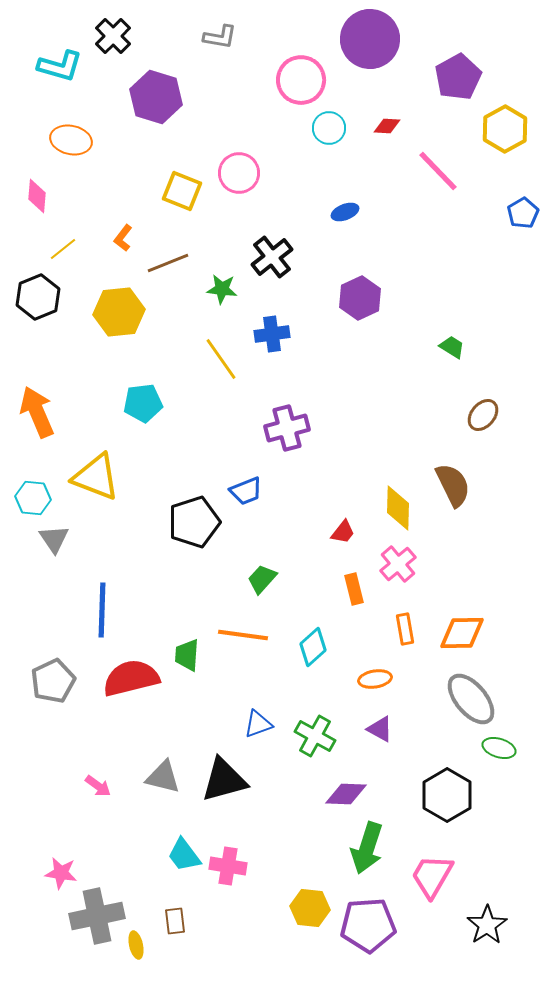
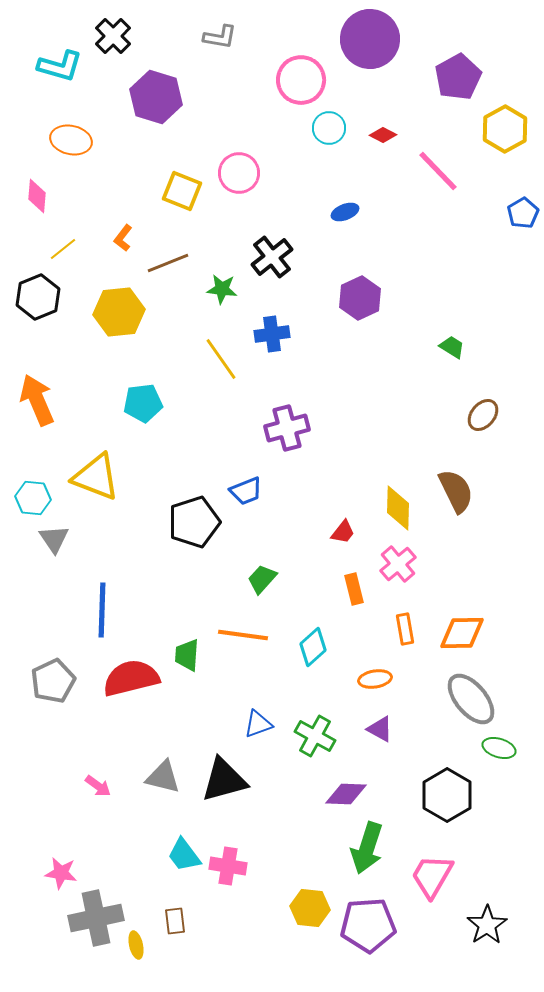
red diamond at (387, 126): moved 4 px left, 9 px down; rotated 24 degrees clockwise
orange arrow at (37, 412): moved 12 px up
brown semicircle at (453, 485): moved 3 px right, 6 px down
gray cross at (97, 916): moved 1 px left, 2 px down
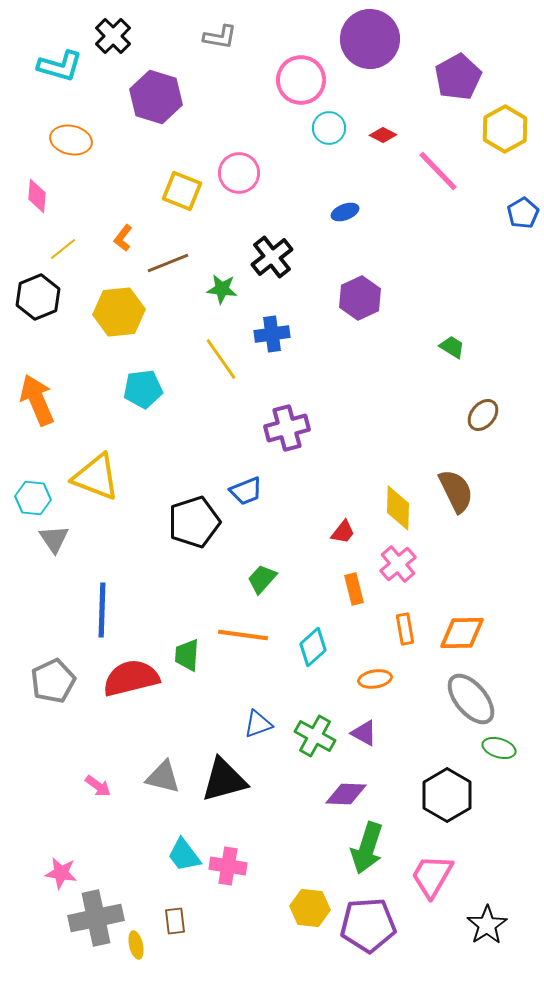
cyan pentagon at (143, 403): moved 14 px up
purple triangle at (380, 729): moved 16 px left, 4 px down
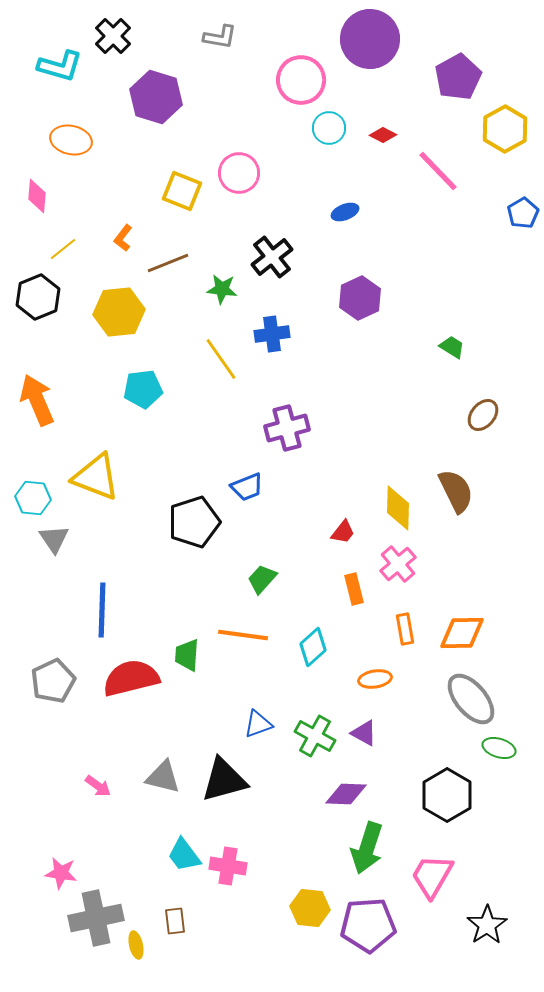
blue trapezoid at (246, 491): moved 1 px right, 4 px up
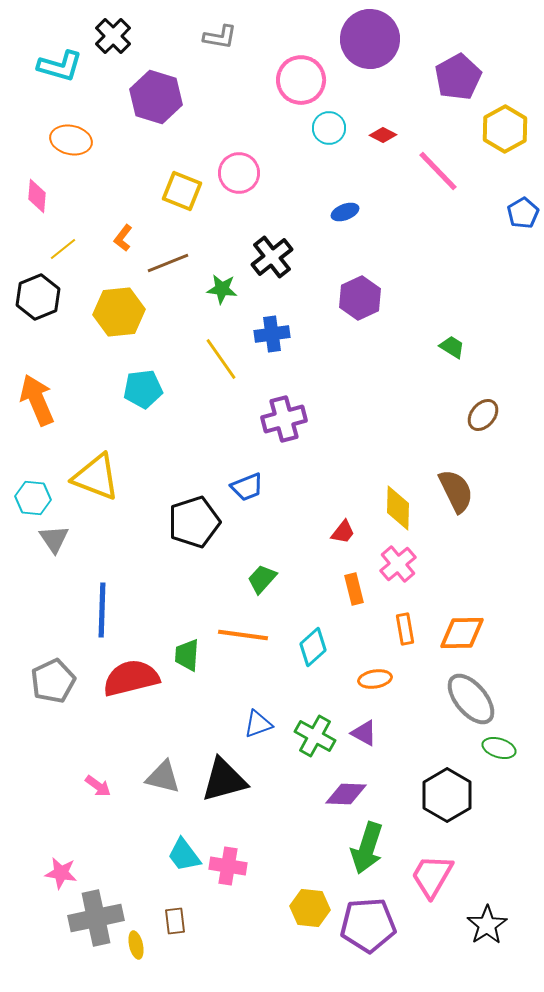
purple cross at (287, 428): moved 3 px left, 9 px up
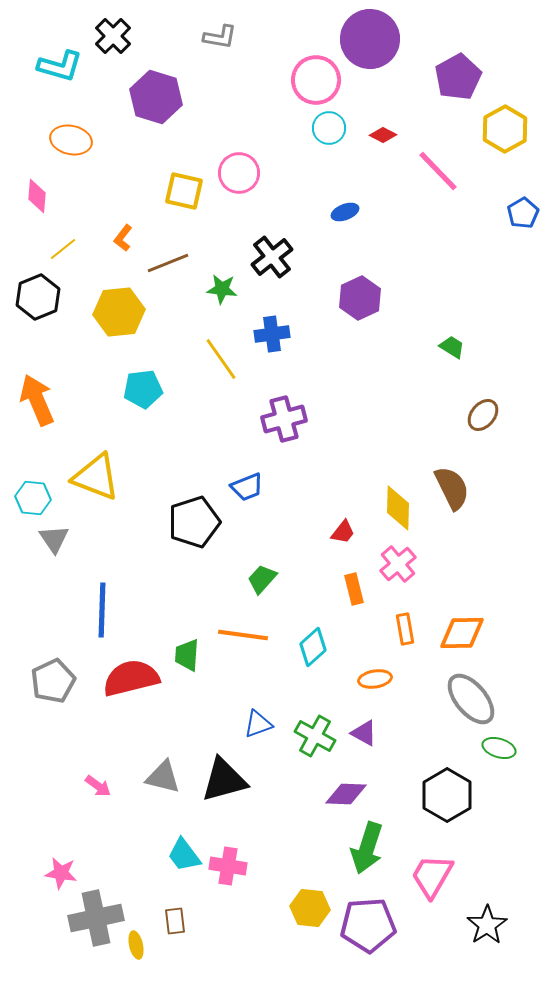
pink circle at (301, 80): moved 15 px right
yellow square at (182, 191): moved 2 px right; rotated 9 degrees counterclockwise
brown semicircle at (456, 491): moved 4 px left, 3 px up
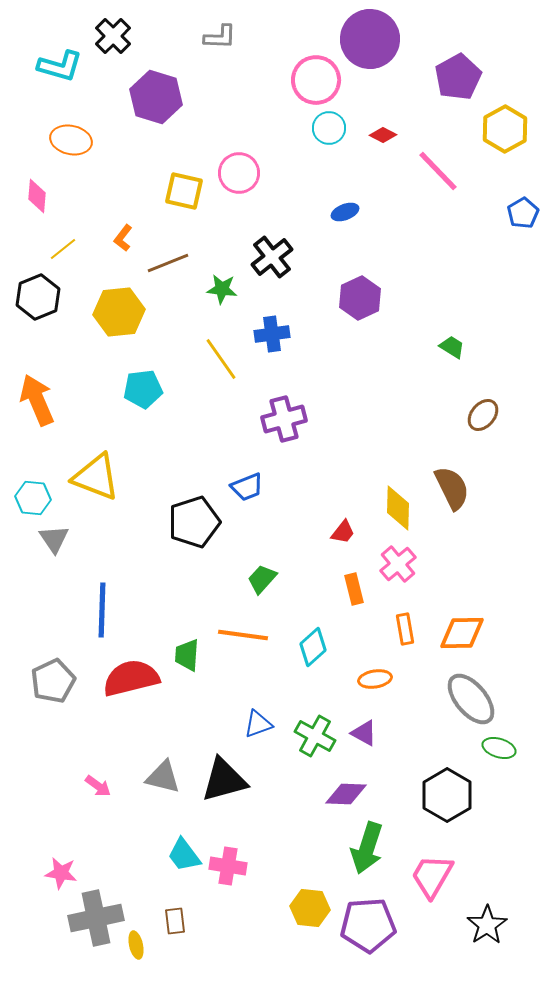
gray L-shape at (220, 37): rotated 8 degrees counterclockwise
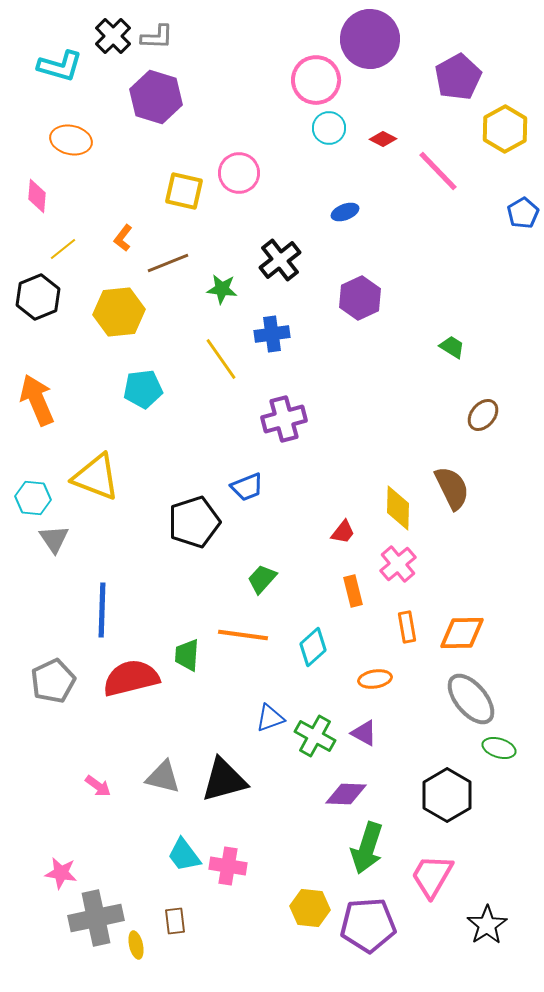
gray L-shape at (220, 37): moved 63 px left
red diamond at (383, 135): moved 4 px down
black cross at (272, 257): moved 8 px right, 3 px down
orange rectangle at (354, 589): moved 1 px left, 2 px down
orange rectangle at (405, 629): moved 2 px right, 2 px up
blue triangle at (258, 724): moved 12 px right, 6 px up
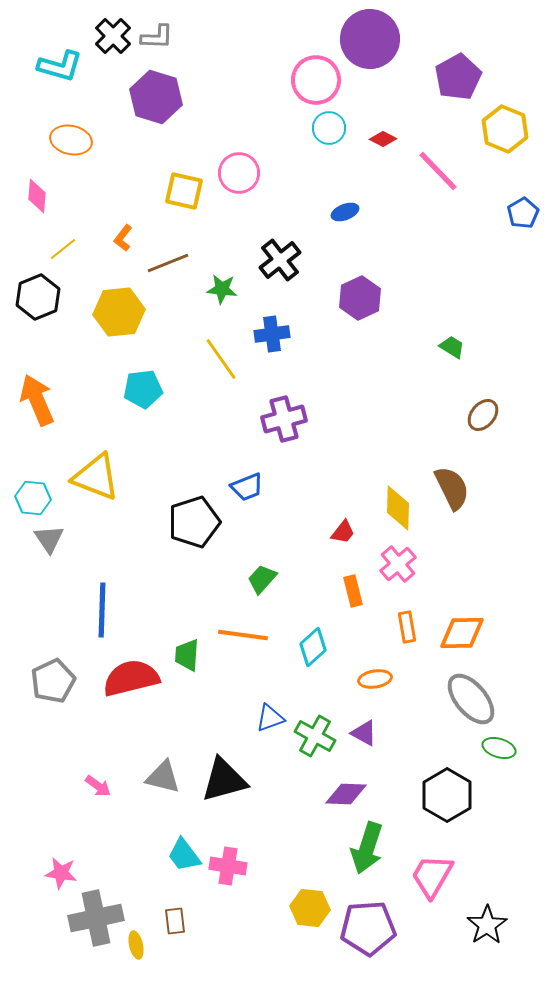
yellow hexagon at (505, 129): rotated 9 degrees counterclockwise
gray triangle at (54, 539): moved 5 px left
purple pentagon at (368, 925): moved 3 px down
